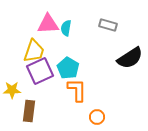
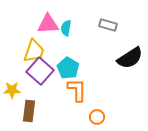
purple square: rotated 24 degrees counterclockwise
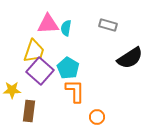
orange L-shape: moved 2 px left, 1 px down
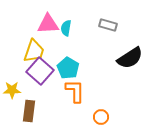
orange circle: moved 4 px right
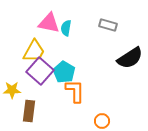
pink triangle: moved 1 px right, 1 px up; rotated 15 degrees clockwise
yellow trapezoid: rotated 10 degrees clockwise
cyan pentagon: moved 4 px left, 4 px down
orange circle: moved 1 px right, 4 px down
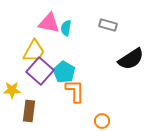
black semicircle: moved 1 px right, 1 px down
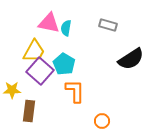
cyan pentagon: moved 8 px up
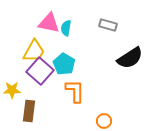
black semicircle: moved 1 px left, 1 px up
orange circle: moved 2 px right
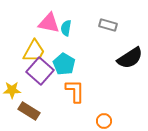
brown rectangle: rotated 65 degrees counterclockwise
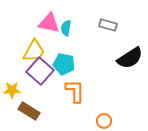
cyan pentagon: rotated 20 degrees counterclockwise
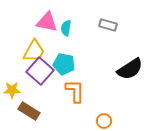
pink triangle: moved 2 px left, 1 px up
black semicircle: moved 11 px down
